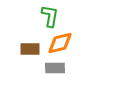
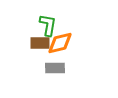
green L-shape: moved 2 px left, 9 px down
brown rectangle: moved 10 px right, 6 px up
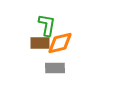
green L-shape: moved 1 px left
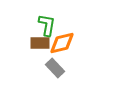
orange diamond: moved 2 px right
gray rectangle: rotated 48 degrees clockwise
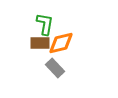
green L-shape: moved 2 px left, 1 px up
orange diamond: moved 1 px left
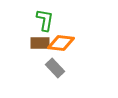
green L-shape: moved 4 px up
orange diamond: rotated 20 degrees clockwise
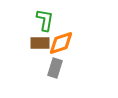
orange diamond: rotated 24 degrees counterclockwise
gray rectangle: rotated 60 degrees clockwise
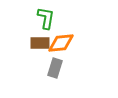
green L-shape: moved 1 px right, 2 px up
orange diamond: rotated 12 degrees clockwise
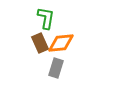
brown rectangle: rotated 66 degrees clockwise
gray rectangle: moved 1 px right
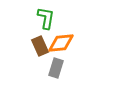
brown rectangle: moved 3 px down
